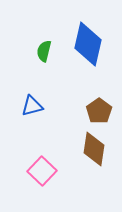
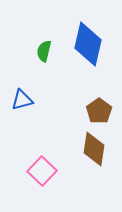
blue triangle: moved 10 px left, 6 px up
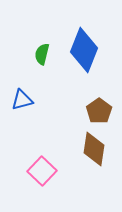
blue diamond: moved 4 px left, 6 px down; rotated 9 degrees clockwise
green semicircle: moved 2 px left, 3 px down
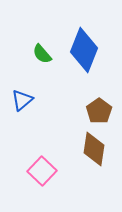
green semicircle: rotated 55 degrees counterclockwise
blue triangle: rotated 25 degrees counterclockwise
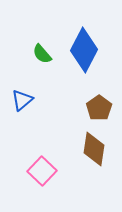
blue diamond: rotated 6 degrees clockwise
brown pentagon: moved 3 px up
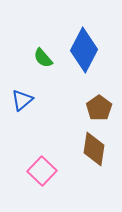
green semicircle: moved 1 px right, 4 px down
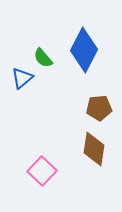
blue triangle: moved 22 px up
brown pentagon: rotated 30 degrees clockwise
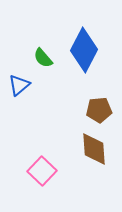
blue triangle: moved 3 px left, 7 px down
brown pentagon: moved 2 px down
brown diamond: rotated 12 degrees counterclockwise
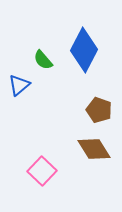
green semicircle: moved 2 px down
brown pentagon: rotated 25 degrees clockwise
brown diamond: rotated 28 degrees counterclockwise
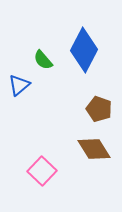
brown pentagon: moved 1 px up
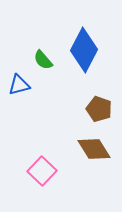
blue triangle: rotated 25 degrees clockwise
